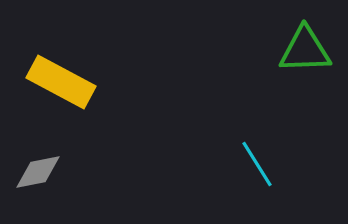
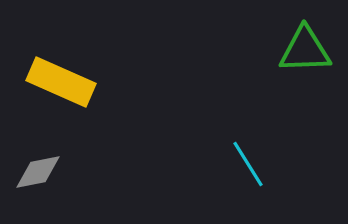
yellow rectangle: rotated 4 degrees counterclockwise
cyan line: moved 9 px left
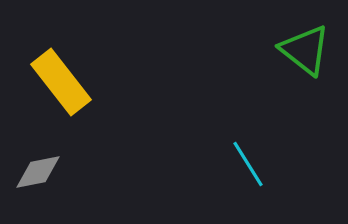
green triangle: rotated 40 degrees clockwise
yellow rectangle: rotated 28 degrees clockwise
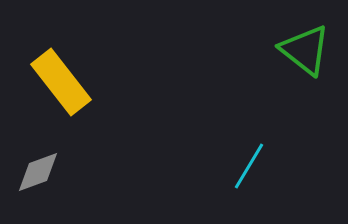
cyan line: moved 1 px right, 2 px down; rotated 63 degrees clockwise
gray diamond: rotated 9 degrees counterclockwise
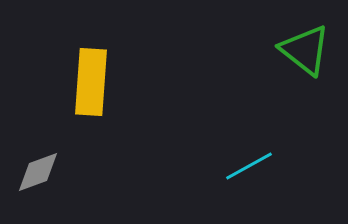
yellow rectangle: moved 30 px right; rotated 42 degrees clockwise
cyan line: rotated 30 degrees clockwise
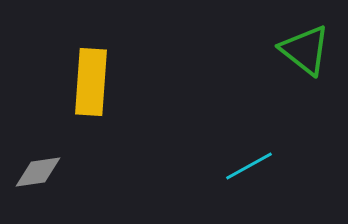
gray diamond: rotated 12 degrees clockwise
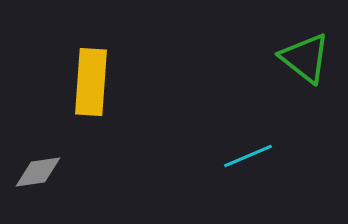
green triangle: moved 8 px down
cyan line: moved 1 px left, 10 px up; rotated 6 degrees clockwise
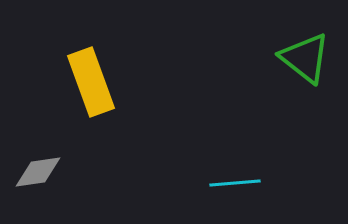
yellow rectangle: rotated 24 degrees counterclockwise
cyan line: moved 13 px left, 27 px down; rotated 18 degrees clockwise
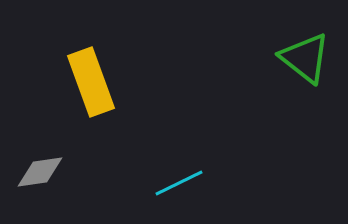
gray diamond: moved 2 px right
cyan line: moved 56 px left; rotated 21 degrees counterclockwise
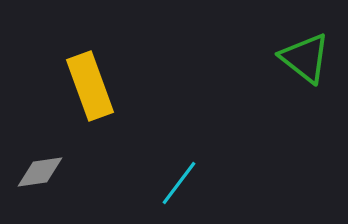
yellow rectangle: moved 1 px left, 4 px down
cyan line: rotated 27 degrees counterclockwise
